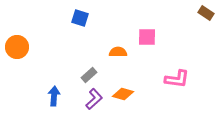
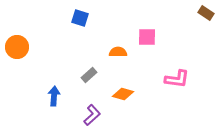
purple L-shape: moved 2 px left, 16 px down
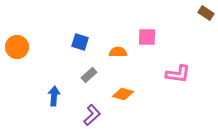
blue square: moved 24 px down
pink L-shape: moved 1 px right, 5 px up
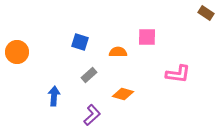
orange circle: moved 5 px down
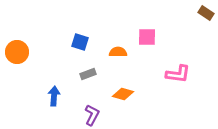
gray rectangle: moved 1 px left, 1 px up; rotated 21 degrees clockwise
purple L-shape: rotated 20 degrees counterclockwise
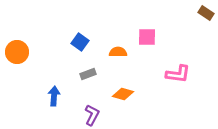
blue square: rotated 18 degrees clockwise
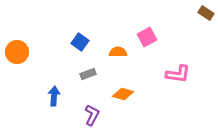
pink square: rotated 30 degrees counterclockwise
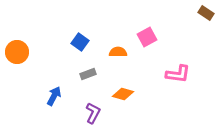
blue arrow: rotated 24 degrees clockwise
purple L-shape: moved 1 px right, 2 px up
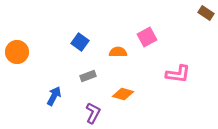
gray rectangle: moved 2 px down
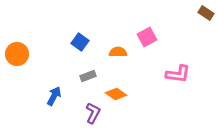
orange circle: moved 2 px down
orange diamond: moved 7 px left; rotated 20 degrees clockwise
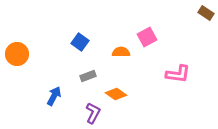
orange semicircle: moved 3 px right
